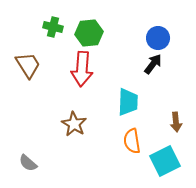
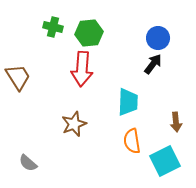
brown trapezoid: moved 10 px left, 12 px down
brown star: rotated 20 degrees clockwise
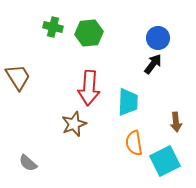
red arrow: moved 7 px right, 19 px down
orange semicircle: moved 2 px right, 2 px down
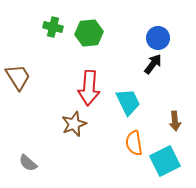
cyan trapezoid: rotated 28 degrees counterclockwise
brown arrow: moved 1 px left, 1 px up
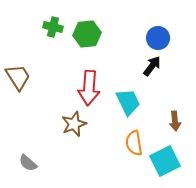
green hexagon: moved 2 px left, 1 px down
black arrow: moved 1 px left, 2 px down
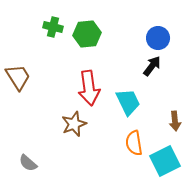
red arrow: rotated 12 degrees counterclockwise
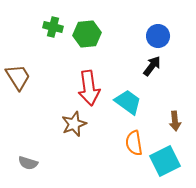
blue circle: moved 2 px up
cyan trapezoid: rotated 28 degrees counterclockwise
gray semicircle: rotated 24 degrees counterclockwise
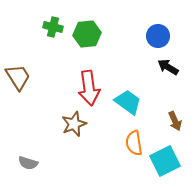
black arrow: moved 16 px right, 1 px down; rotated 95 degrees counterclockwise
brown arrow: rotated 18 degrees counterclockwise
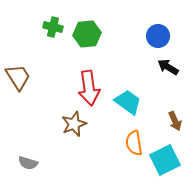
cyan square: moved 1 px up
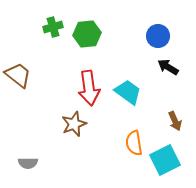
green cross: rotated 30 degrees counterclockwise
brown trapezoid: moved 2 px up; rotated 20 degrees counterclockwise
cyan trapezoid: moved 10 px up
gray semicircle: rotated 18 degrees counterclockwise
